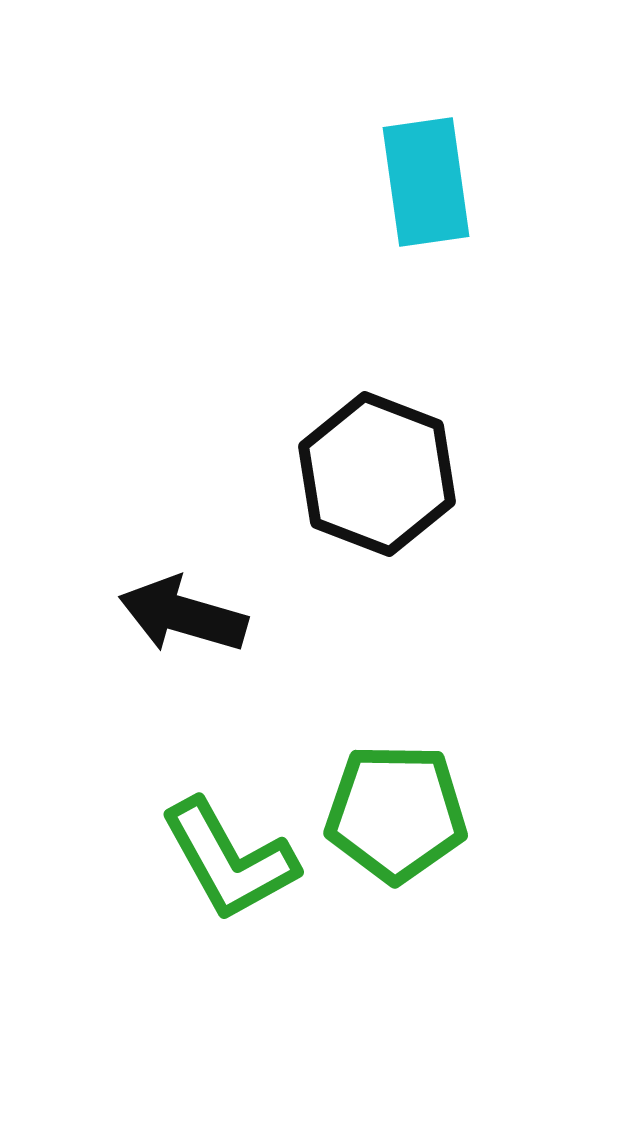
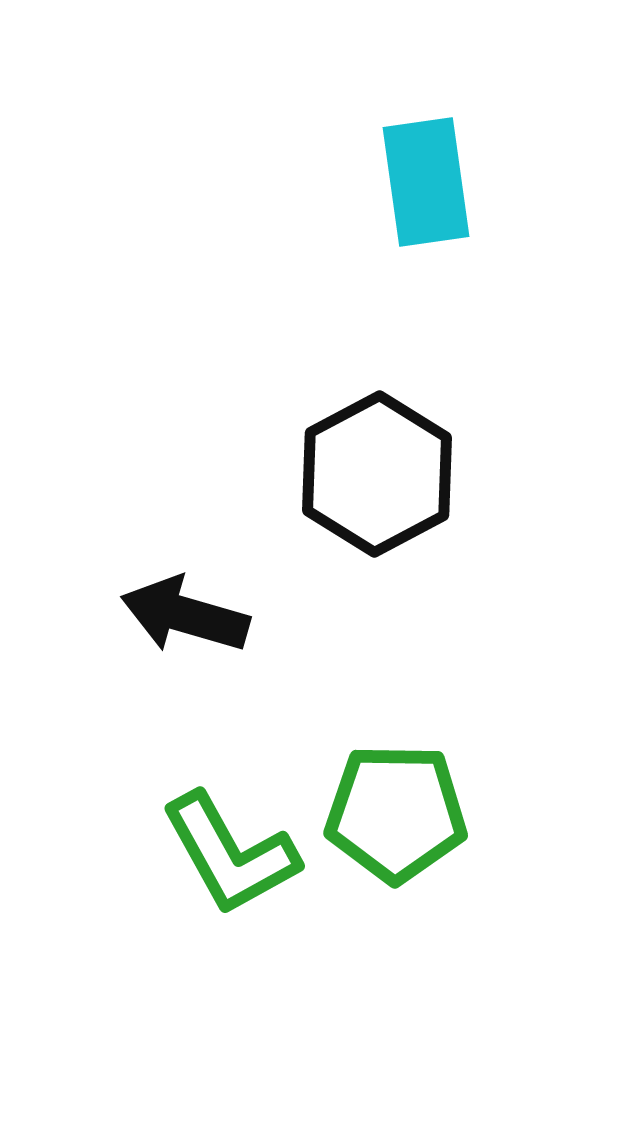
black hexagon: rotated 11 degrees clockwise
black arrow: moved 2 px right
green L-shape: moved 1 px right, 6 px up
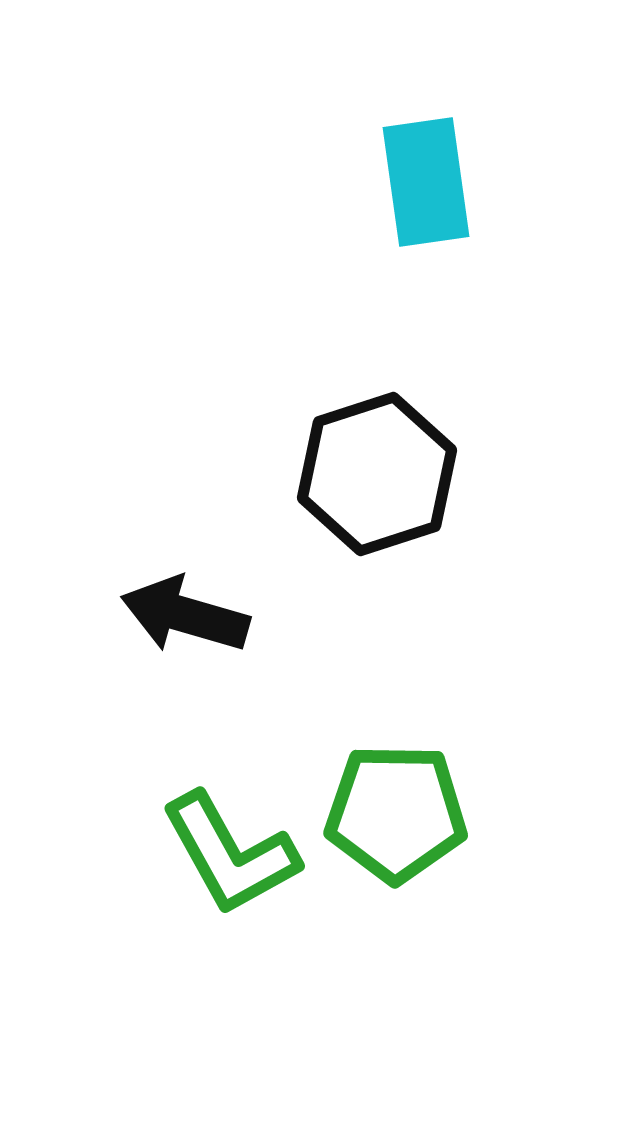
black hexagon: rotated 10 degrees clockwise
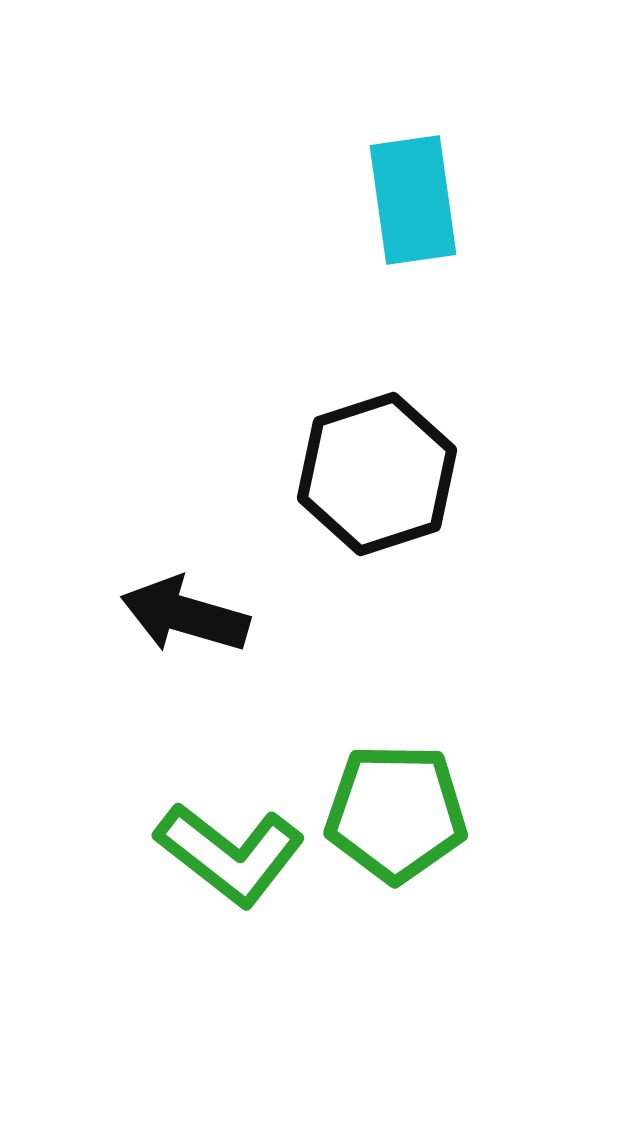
cyan rectangle: moved 13 px left, 18 px down
green L-shape: rotated 23 degrees counterclockwise
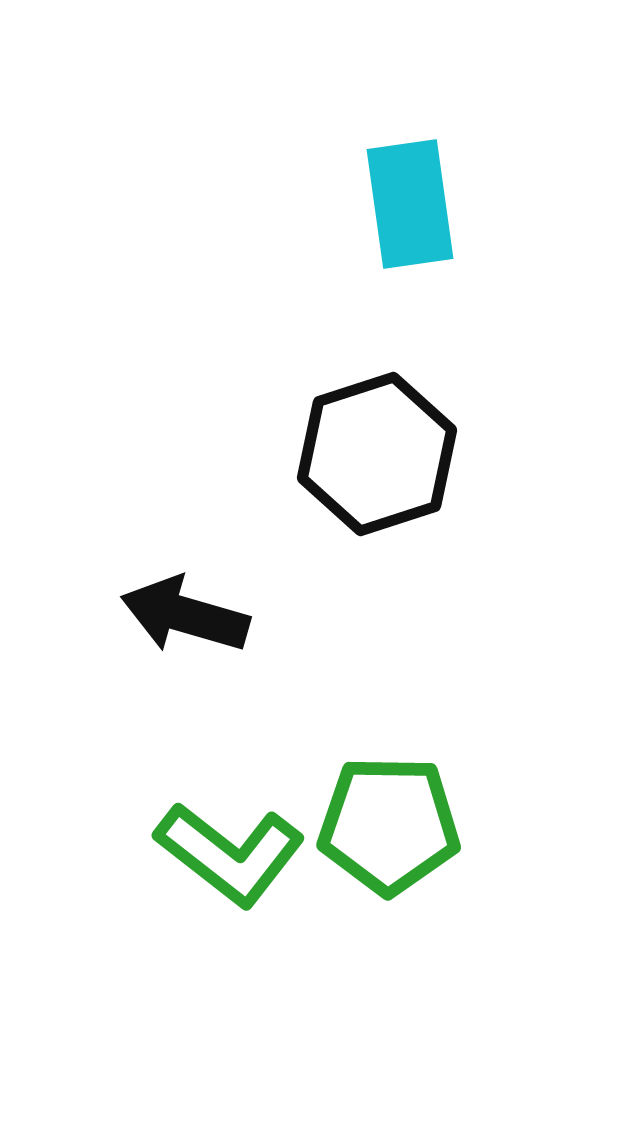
cyan rectangle: moved 3 px left, 4 px down
black hexagon: moved 20 px up
green pentagon: moved 7 px left, 12 px down
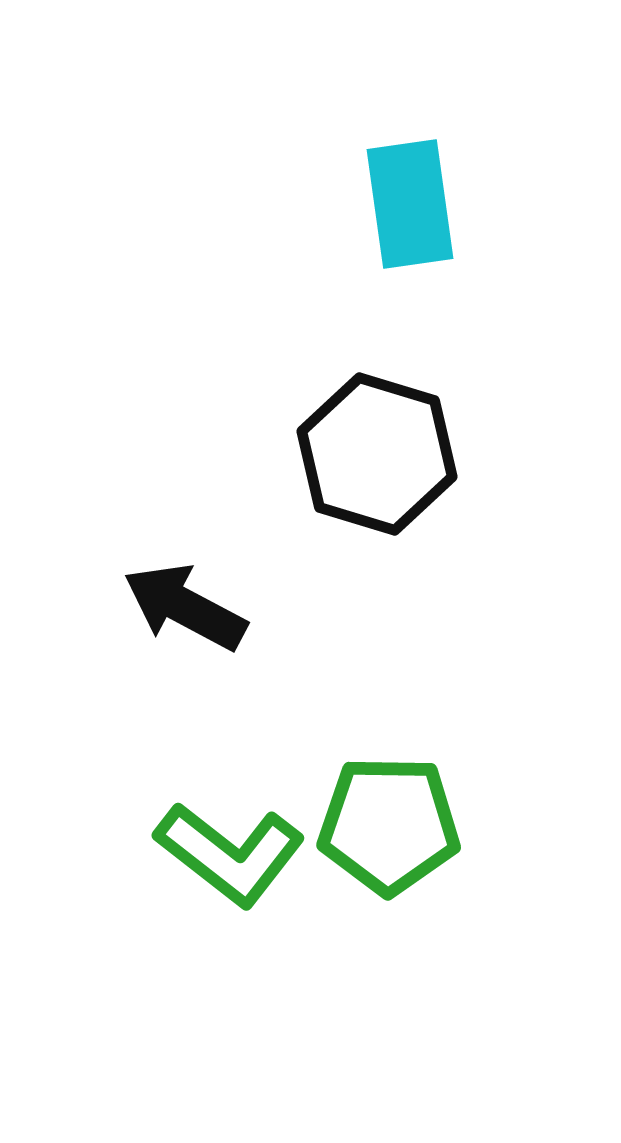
black hexagon: rotated 25 degrees counterclockwise
black arrow: moved 8 px up; rotated 12 degrees clockwise
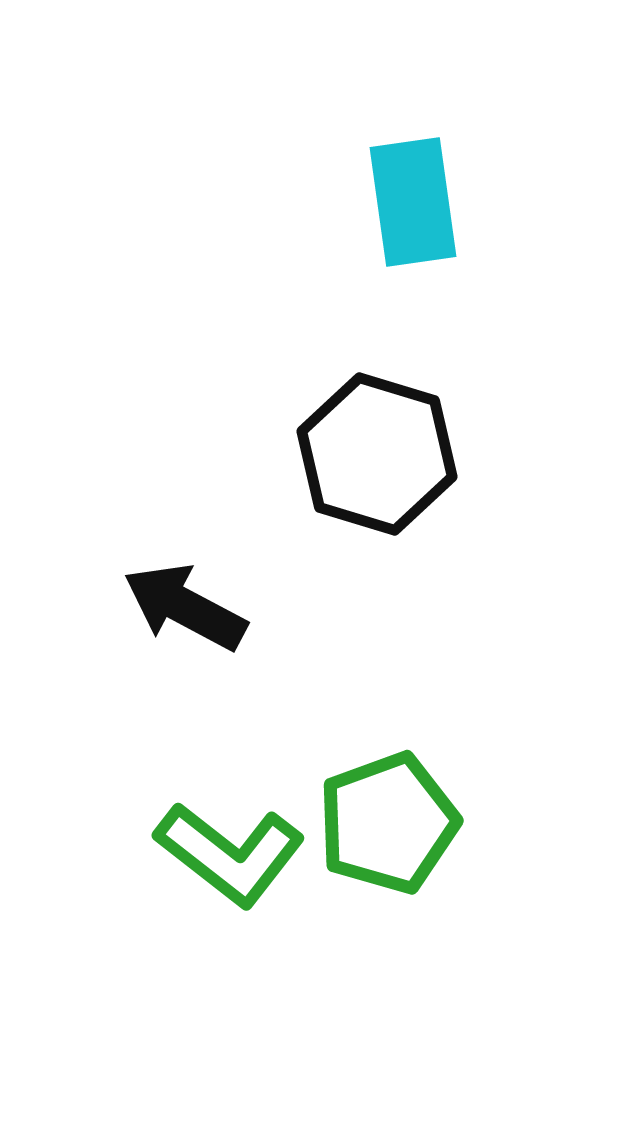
cyan rectangle: moved 3 px right, 2 px up
green pentagon: moved 1 px left, 2 px up; rotated 21 degrees counterclockwise
